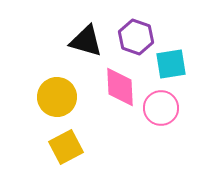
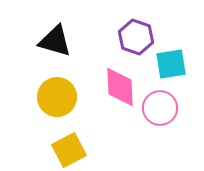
black triangle: moved 31 px left
pink circle: moved 1 px left
yellow square: moved 3 px right, 3 px down
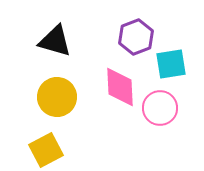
purple hexagon: rotated 20 degrees clockwise
yellow square: moved 23 px left
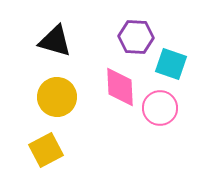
purple hexagon: rotated 24 degrees clockwise
cyan square: rotated 28 degrees clockwise
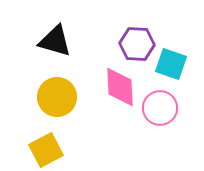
purple hexagon: moved 1 px right, 7 px down
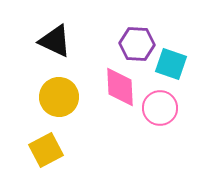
black triangle: rotated 9 degrees clockwise
yellow circle: moved 2 px right
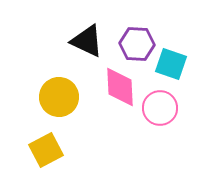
black triangle: moved 32 px right
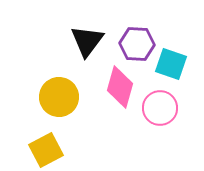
black triangle: rotated 42 degrees clockwise
pink diamond: rotated 18 degrees clockwise
